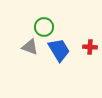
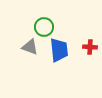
blue trapezoid: rotated 25 degrees clockwise
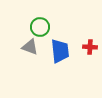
green circle: moved 4 px left
blue trapezoid: moved 1 px right, 1 px down
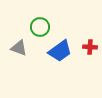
gray triangle: moved 11 px left, 1 px down
blue trapezoid: rotated 60 degrees clockwise
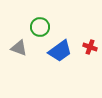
red cross: rotated 16 degrees clockwise
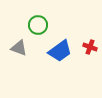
green circle: moved 2 px left, 2 px up
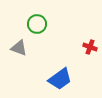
green circle: moved 1 px left, 1 px up
blue trapezoid: moved 28 px down
